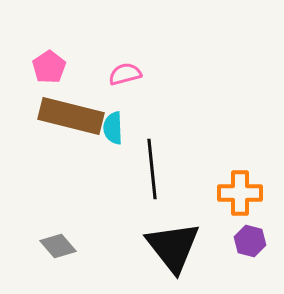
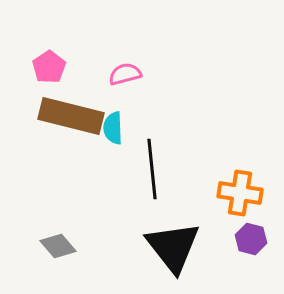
orange cross: rotated 9 degrees clockwise
purple hexagon: moved 1 px right, 2 px up
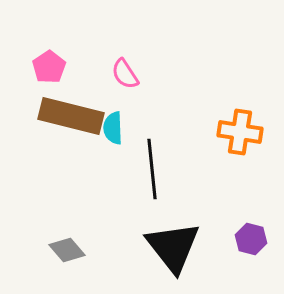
pink semicircle: rotated 108 degrees counterclockwise
orange cross: moved 61 px up
gray diamond: moved 9 px right, 4 px down
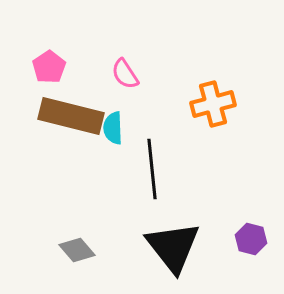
orange cross: moved 27 px left, 28 px up; rotated 24 degrees counterclockwise
gray diamond: moved 10 px right
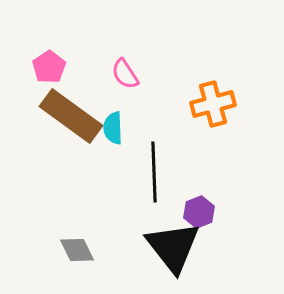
brown rectangle: rotated 22 degrees clockwise
black line: moved 2 px right, 3 px down; rotated 4 degrees clockwise
purple hexagon: moved 52 px left, 27 px up; rotated 24 degrees clockwise
gray diamond: rotated 15 degrees clockwise
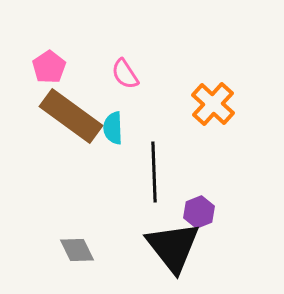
orange cross: rotated 33 degrees counterclockwise
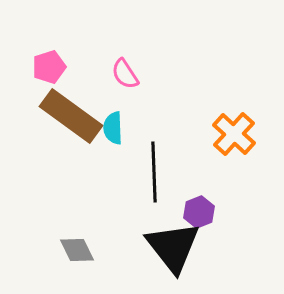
pink pentagon: rotated 16 degrees clockwise
orange cross: moved 21 px right, 30 px down
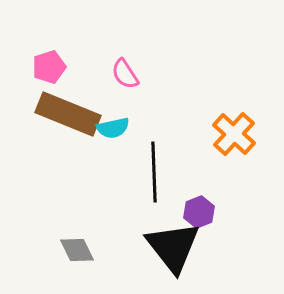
brown rectangle: moved 3 px left, 2 px up; rotated 14 degrees counterclockwise
cyan semicircle: rotated 100 degrees counterclockwise
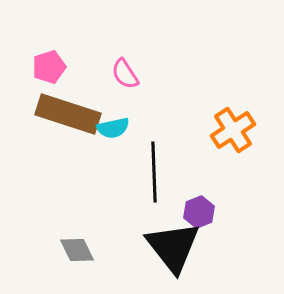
brown rectangle: rotated 4 degrees counterclockwise
orange cross: moved 1 px left, 4 px up; rotated 15 degrees clockwise
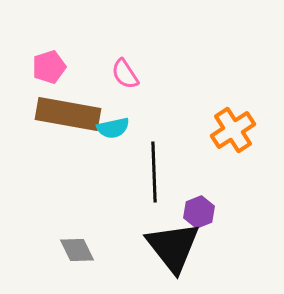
brown rectangle: rotated 8 degrees counterclockwise
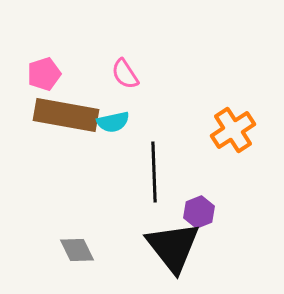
pink pentagon: moved 5 px left, 7 px down
brown rectangle: moved 2 px left, 1 px down
cyan semicircle: moved 6 px up
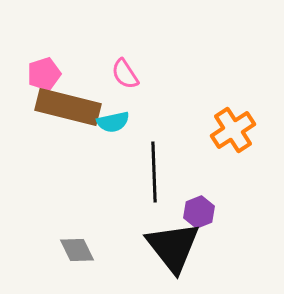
brown rectangle: moved 2 px right, 8 px up; rotated 4 degrees clockwise
